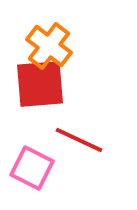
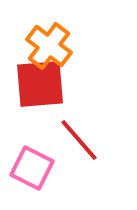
red line: rotated 24 degrees clockwise
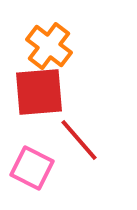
red square: moved 1 px left, 8 px down
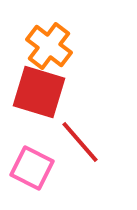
red square: rotated 22 degrees clockwise
red line: moved 1 px right, 2 px down
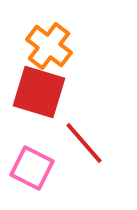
red line: moved 4 px right, 1 px down
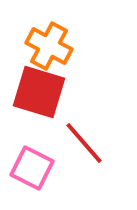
orange cross: rotated 9 degrees counterclockwise
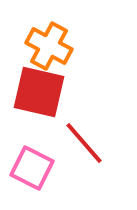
red square: rotated 4 degrees counterclockwise
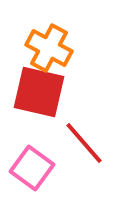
orange cross: moved 2 px down
pink square: rotated 9 degrees clockwise
